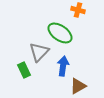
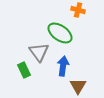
gray triangle: rotated 20 degrees counterclockwise
brown triangle: rotated 30 degrees counterclockwise
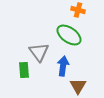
green ellipse: moved 9 px right, 2 px down
green rectangle: rotated 21 degrees clockwise
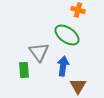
green ellipse: moved 2 px left
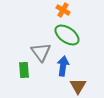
orange cross: moved 15 px left; rotated 16 degrees clockwise
gray triangle: moved 2 px right
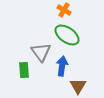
orange cross: moved 1 px right
blue arrow: moved 1 px left
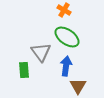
green ellipse: moved 2 px down
blue arrow: moved 4 px right
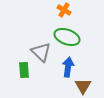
green ellipse: rotated 15 degrees counterclockwise
gray triangle: rotated 10 degrees counterclockwise
blue arrow: moved 2 px right, 1 px down
brown triangle: moved 5 px right
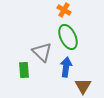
green ellipse: moved 1 px right; rotated 45 degrees clockwise
gray triangle: moved 1 px right
blue arrow: moved 2 px left
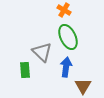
green rectangle: moved 1 px right
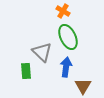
orange cross: moved 1 px left, 1 px down
green rectangle: moved 1 px right, 1 px down
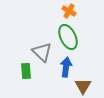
orange cross: moved 6 px right
